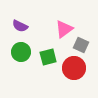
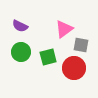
gray square: rotated 14 degrees counterclockwise
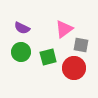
purple semicircle: moved 2 px right, 2 px down
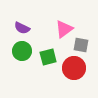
green circle: moved 1 px right, 1 px up
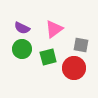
pink triangle: moved 10 px left
green circle: moved 2 px up
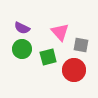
pink triangle: moved 6 px right, 3 px down; rotated 36 degrees counterclockwise
red circle: moved 2 px down
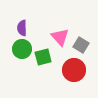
purple semicircle: rotated 63 degrees clockwise
pink triangle: moved 5 px down
gray square: rotated 21 degrees clockwise
green square: moved 5 px left
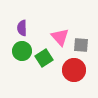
gray square: rotated 28 degrees counterclockwise
green circle: moved 2 px down
green square: moved 1 px right, 1 px down; rotated 18 degrees counterclockwise
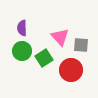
red circle: moved 3 px left
